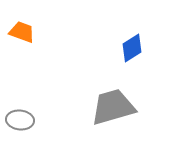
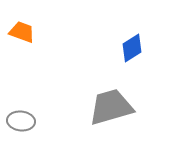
gray trapezoid: moved 2 px left
gray ellipse: moved 1 px right, 1 px down
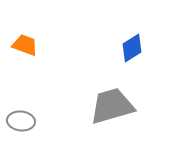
orange trapezoid: moved 3 px right, 13 px down
gray trapezoid: moved 1 px right, 1 px up
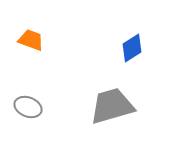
orange trapezoid: moved 6 px right, 5 px up
gray ellipse: moved 7 px right, 14 px up; rotated 16 degrees clockwise
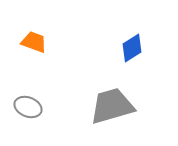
orange trapezoid: moved 3 px right, 2 px down
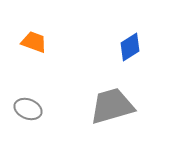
blue diamond: moved 2 px left, 1 px up
gray ellipse: moved 2 px down
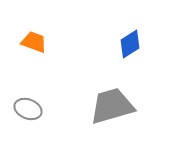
blue diamond: moved 3 px up
